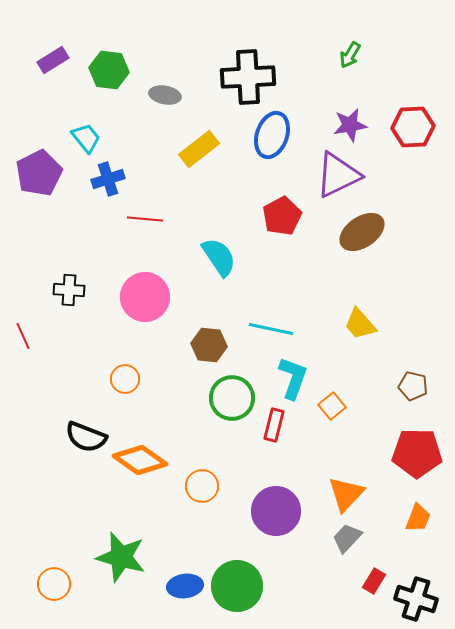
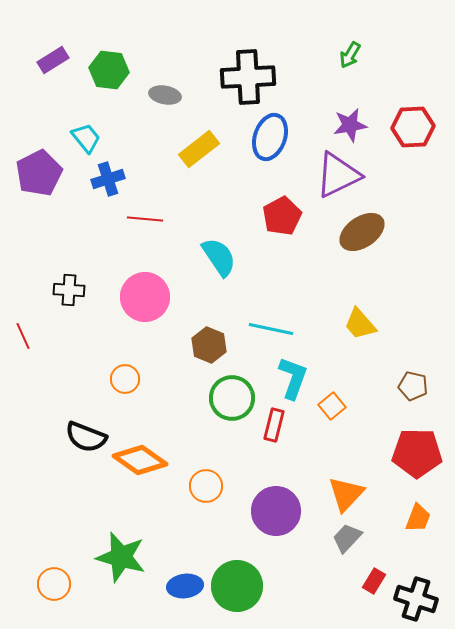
blue ellipse at (272, 135): moved 2 px left, 2 px down
brown hexagon at (209, 345): rotated 16 degrees clockwise
orange circle at (202, 486): moved 4 px right
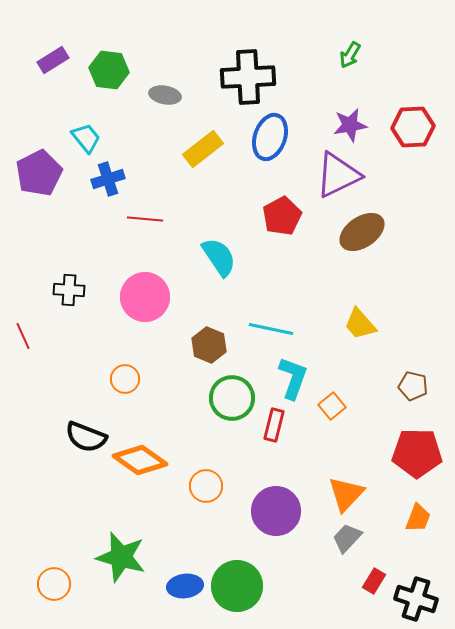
yellow rectangle at (199, 149): moved 4 px right
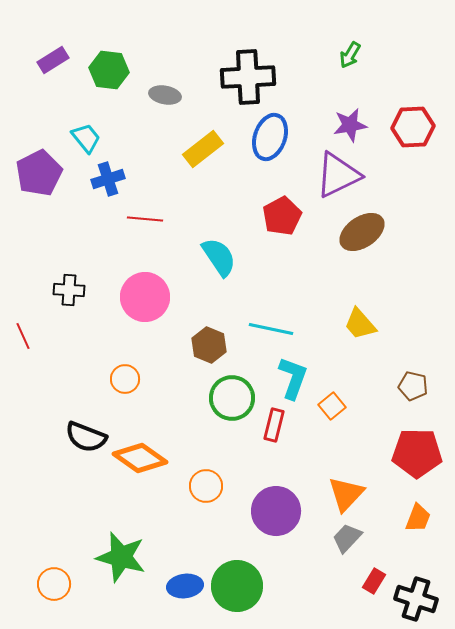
orange diamond at (140, 460): moved 2 px up
